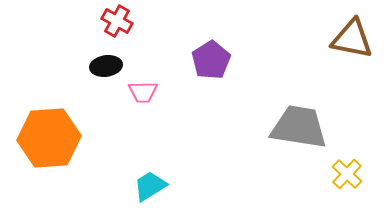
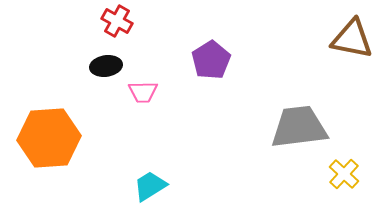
gray trapezoid: rotated 16 degrees counterclockwise
yellow cross: moved 3 px left
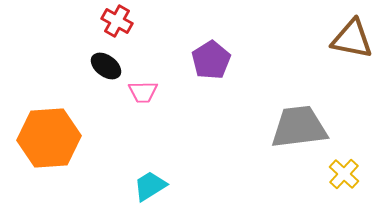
black ellipse: rotated 44 degrees clockwise
